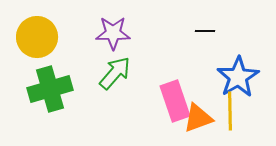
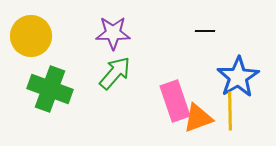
yellow circle: moved 6 px left, 1 px up
green cross: rotated 36 degrees clockwise
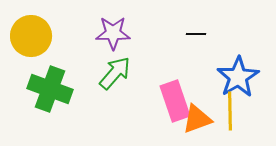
black line: moved 9 px left, 3 px down
orange triangle: moved 1 px left, 1 px down
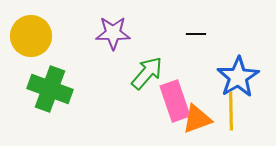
green arrow: moved 32 px right
yellow line: moved 1 px right
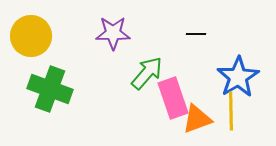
pink rectangle: moved 2 px left, 3 px up
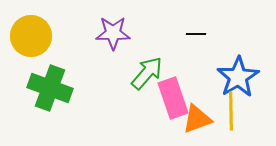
green cross: moved 1 px up
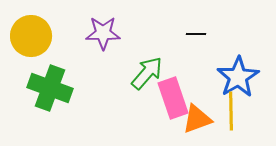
purple star: moved 10 px left
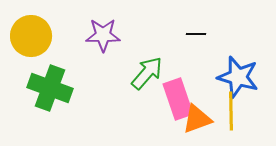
purple star: moved 2 px down
blue star: rotated 24 degrees counterclockwise
pink rectangle: moved 5 px right, 1 px down
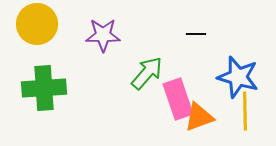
yellow circle: moved 6 px right, 12 px up
green cross: moved 6 px left; rotated 24 degrees counterclockwise
yellow line: moved 14 px right
orange triangle: moved 2 px right, 2 px up
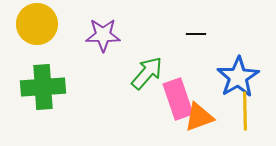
blue star: rotated 24 degrees clockwise
green cross: moved 1 px left, 1 px up
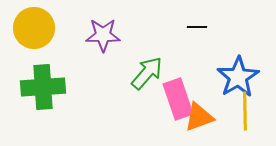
yellow circle: moved 3 px left, 4 px down
black line: moved 1 px right, 7 px up
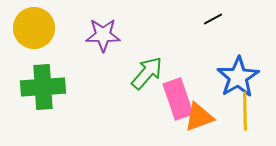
black line: moved 16 px right, 8 px up; rotated 30 degrees counterclockwise
